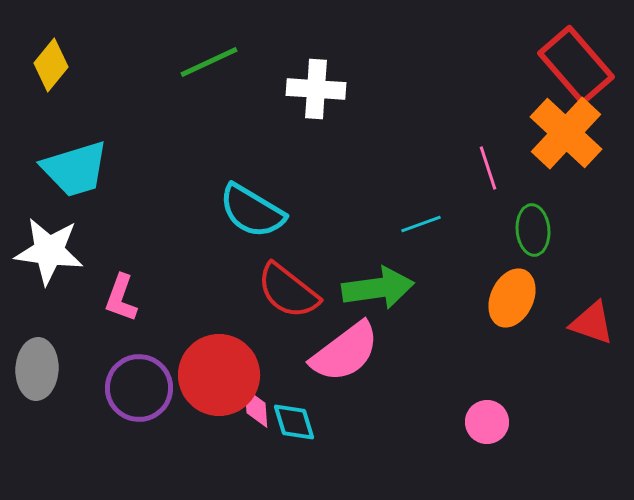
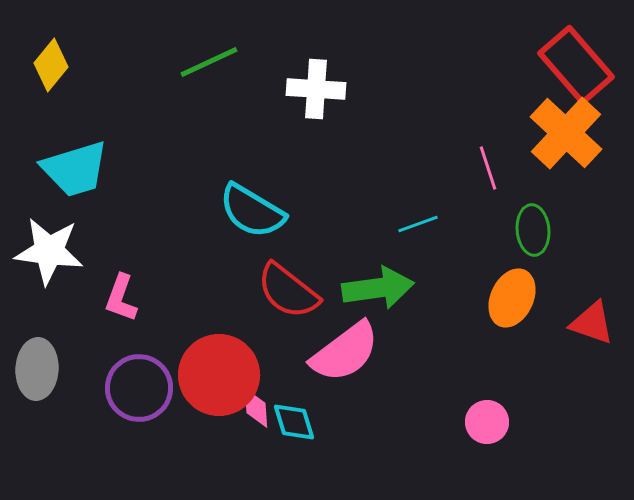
cyan line: moved 3 px left
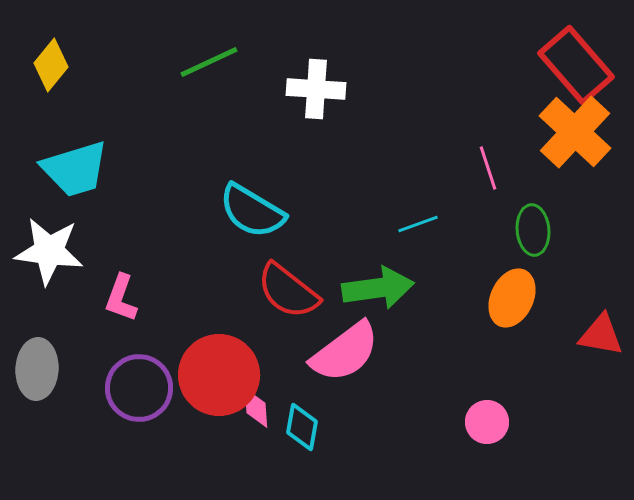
orange cross: moved 9 px right, 1 px up
red triangle: moved 9 px right, 12 px down; rotated 9 degrees counterclockwise
cyan diamond: moved 8 px right, 5 px down; rotated 27 degrees clockwise
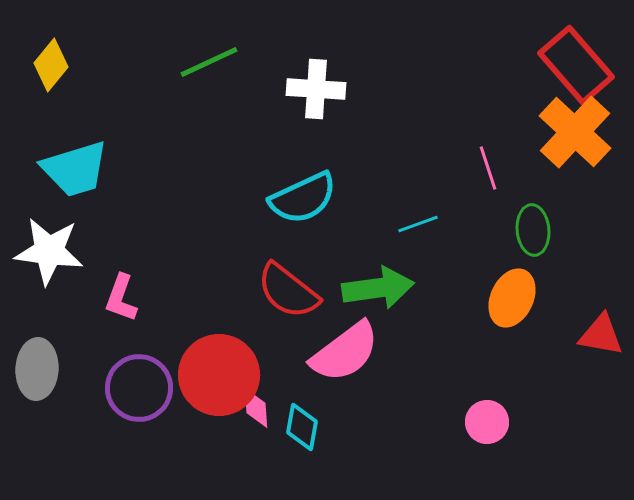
cyan semicircle: moved 51 px right, 13 px up; rotated 56 degrees counterclockwise
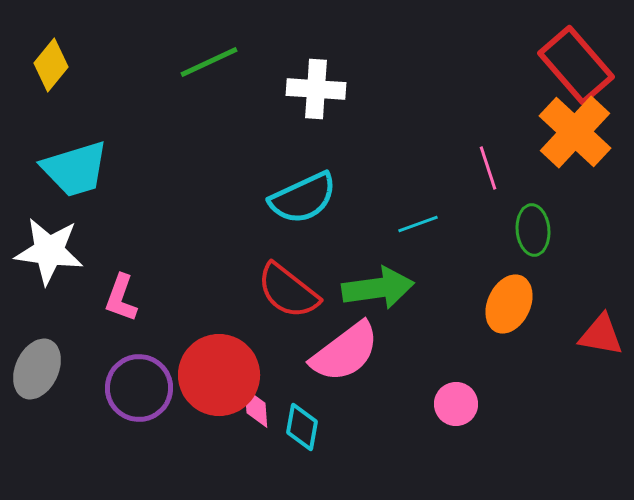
orange ellipse: moved 3 px left, 6 px down
gray ellipse: rotated 22 degrees clockwise
pink circle: moved 31 px left, 18 px up
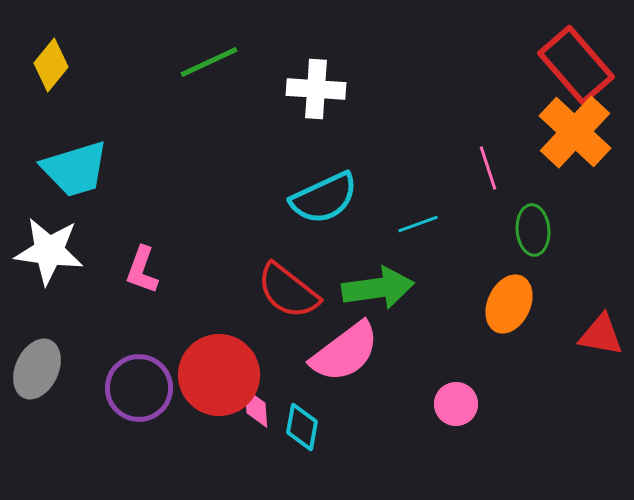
cyan semicircle: moved 21 px right
pink L-shape: moved 21 px right, 28 px up
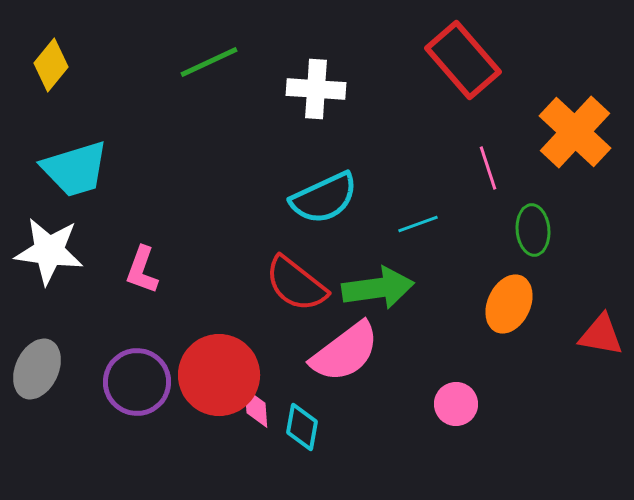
red rectangle: moved 113 px left, 5 px up
red semicircle: moved 8 px right, 7 px up
purple circle: moved 2 px left, 6 px up
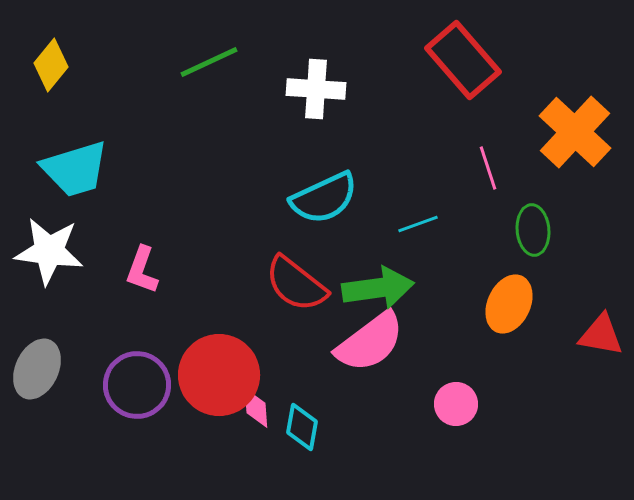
pink semicircle: moved 25 px right, 10 px up
purple circle: moved 3 px down
